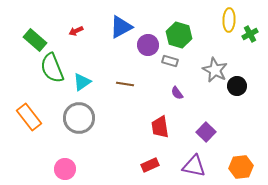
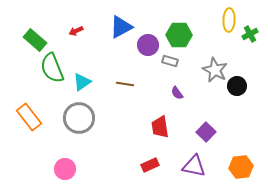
green hexagon: rotated 15 degrees counterclockwise
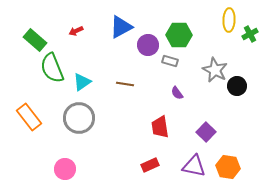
orange hexagon: moved 13 px left; rotated 15 degrees clockwise
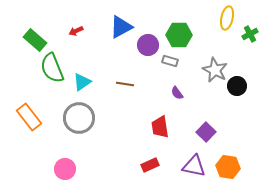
yellow ellipse: moved 2 px left, 2 px up; rotated 10 degrees clockwise
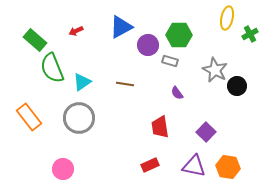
pink circle: moved 2 px left
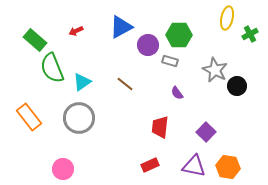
brown line: rotated 30 degrees clockwise
red trapezoid: rotated 15 degrees clockwise
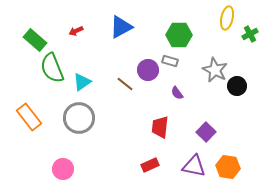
purple circle: moved 25 px down
